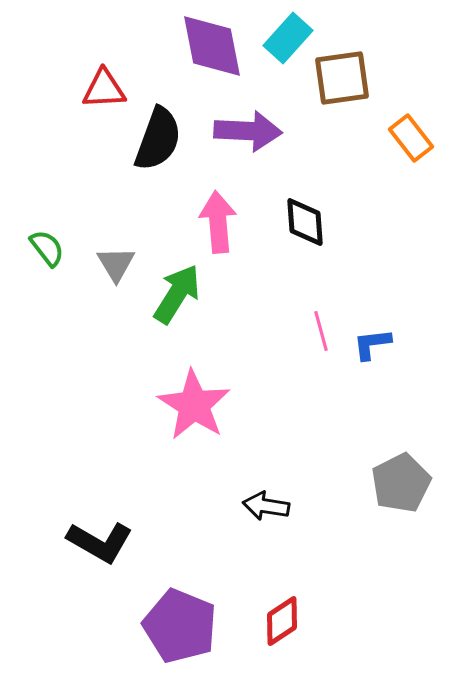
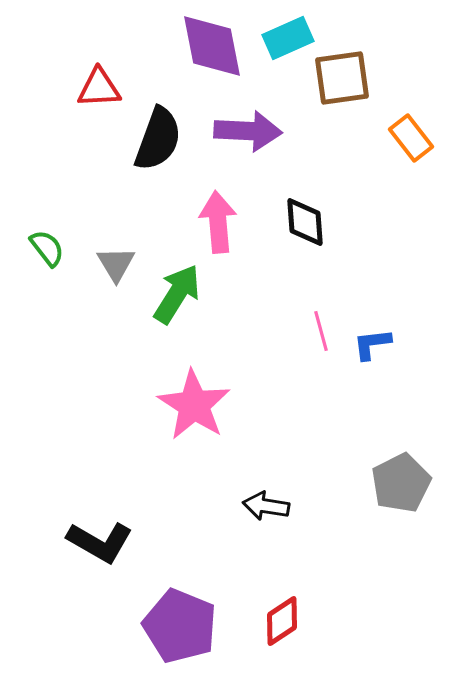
cyan rectangle: rotated 24 degrees clockwise
red triangle: moved 5 px left, 1 px up
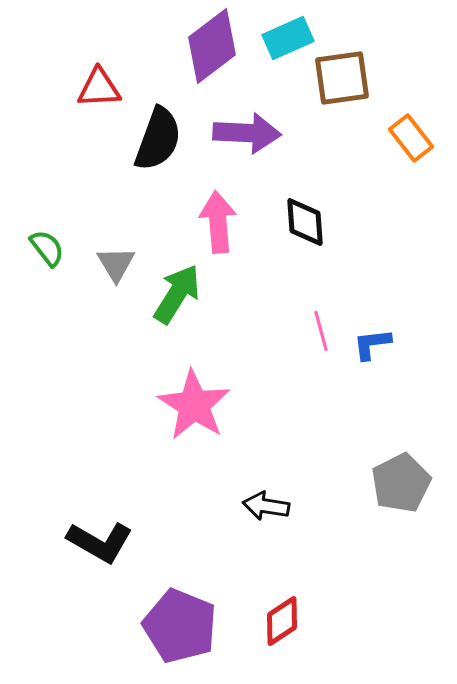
purple diamond: rotated 64 degrees clockwise
purple arrow: moved 1 px left, 2 px down
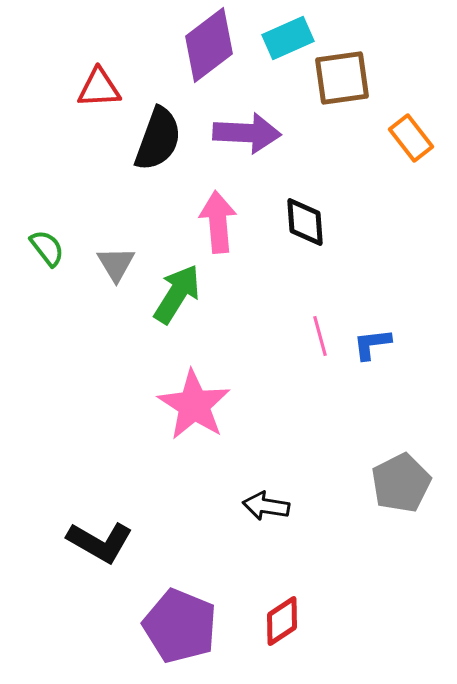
purple diamond: moved 3 px left, 1 px up
pink line: moved 1 px left, 5 px down
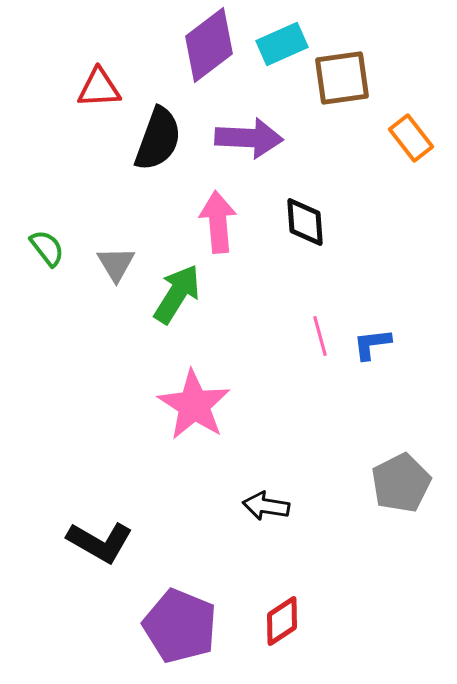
cyan rectangle: moved 6 px left, 6 px down
purple arrow: moved 2 px right, 5 px down
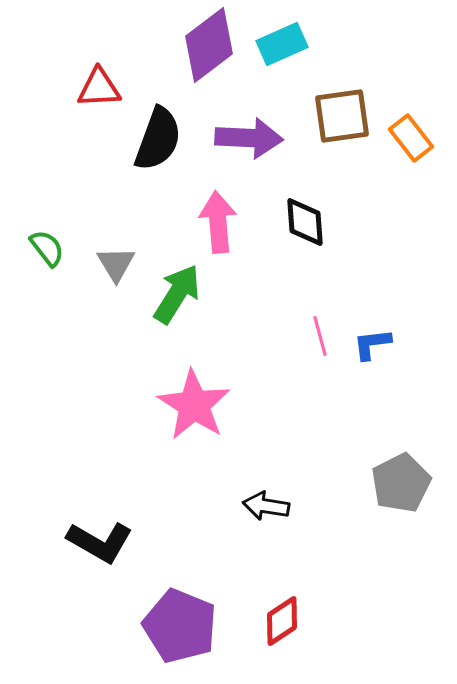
brown square: moved 38 px down
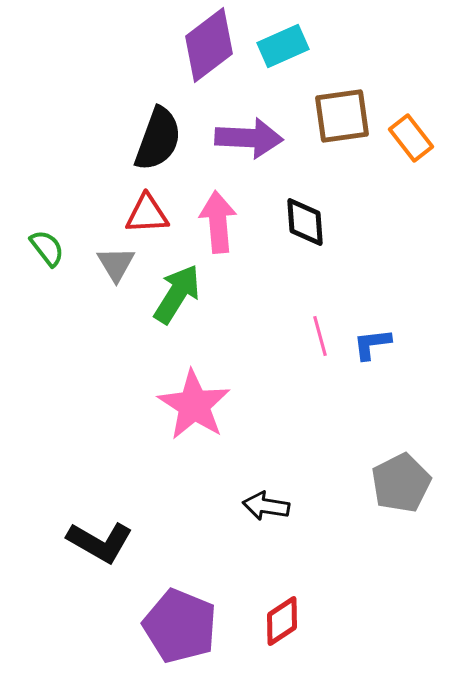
cyan rectangle: moved 1 px right, 2 px down
red triangle: moved 48 px right, 126 px down
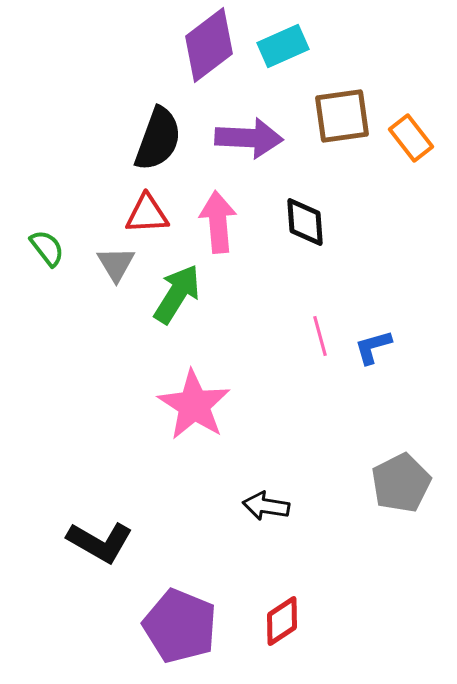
blue L-shape: moved 1 px right, 3 px down; rotated 9 degrees counterclockwise
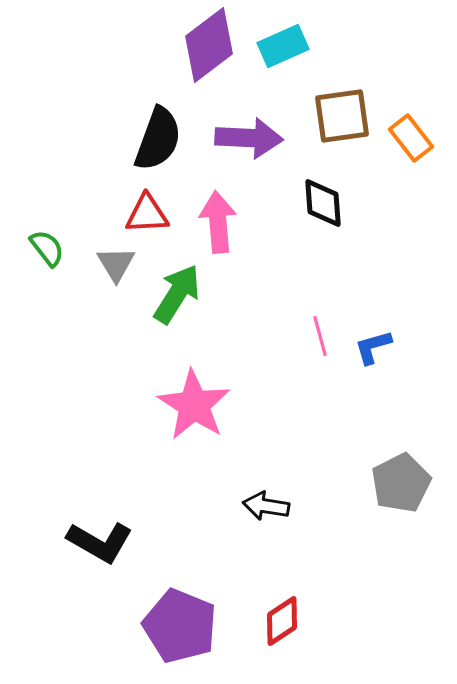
black diamond: moved 18 px right, 19 px up
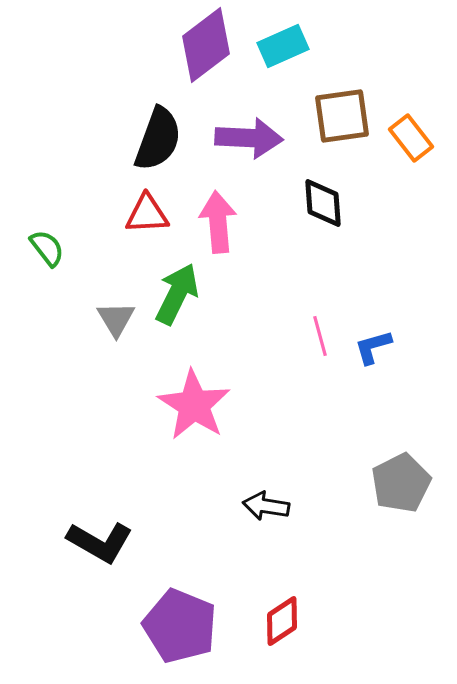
purple diamond: moved 3 px left
gray triangle: moved 55 px down
green arrow: rotated 6 degrees counterclockwise
